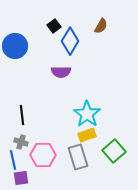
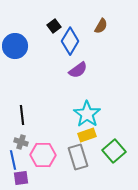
purple semicircle: moved 17 px right, 2 px up; rotated 36 degrees counterclockwise
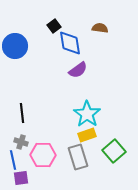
brown semicircle: moved 1 px left, 2 px down; rotated 112 degrees counterclockwise
blue diamond: moved 2 px down; rotated 40 degrees counterclockwise
black line: moved 2 px up
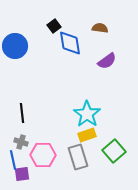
purple semicircle: moved 29 px right, 9 px up
purple square: moved 1 px right, 4 px up
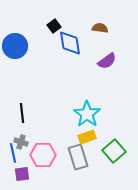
yellow rectangle: moved 2 px down
blue line: moved 7 px up
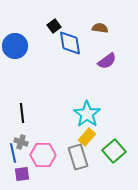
yellow rectangle: rotated 30 degrees counterclockwise
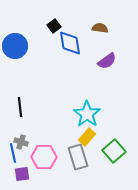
black line: moved 2 px left, 6 px up
pink hexagon: moved 1 px right, 2 px down
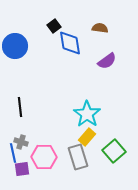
purple square: moved 5 px up
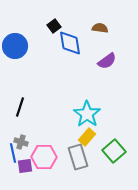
black line: rotated 24 degrees clockwise
purple square: moved 3 px right, 3 px up
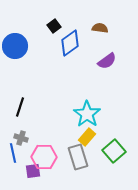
blue diamond: rotated 64 degrees clockwise
gray cross: moved 4 px up
purple square: moved 8 px right, 5 px down
